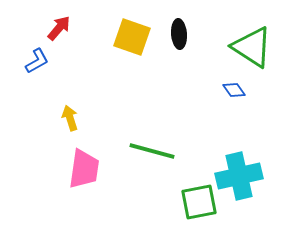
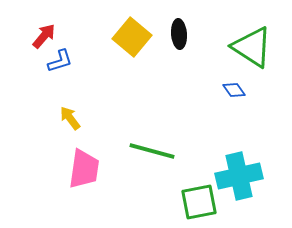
red arrow: moved 15 px left, 8 px down
yellow square: rotated 21 degrees clockwise
blue L-shape: moved 23 px right; rotated 12 degrees clockwise
yellow arrow: rotated 20 degrees counterclockwise
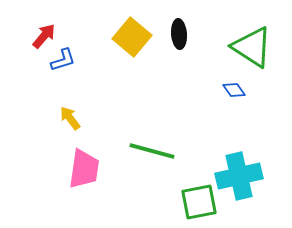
blue L-shape: moved 3 px right, 1 px up
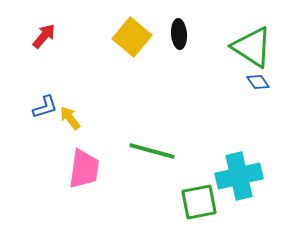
blue L-shape: moved 18 px left, 47 px down
blue diamond: moved 24 px right, 8 px up
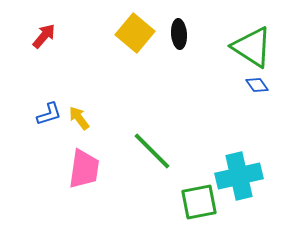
yellow square: moved 3 px right, 4 px up
blue diamond: moved 1 px left, 3 px down
blue L-shape: moved 4 px right, 7 px down
yellow arrow: moved 9 px right
green line: rotated 30 degrees clockwise
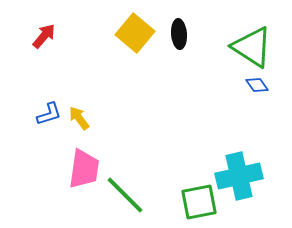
green line: moved 27 px left, 44 px down
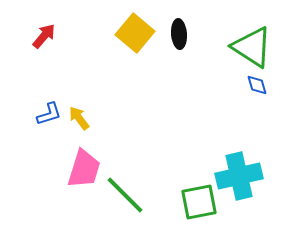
blue diamond: rotated 20 degrees clockwise
pink trapezoid: rotated 9 degrees clockwise
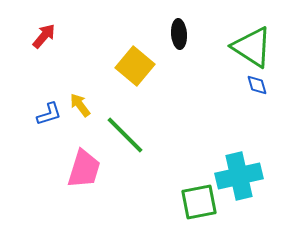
yellow square: moved 33 px down
yellow arrow: moved 1 px right, 13 px up
green line: moved 60 px up
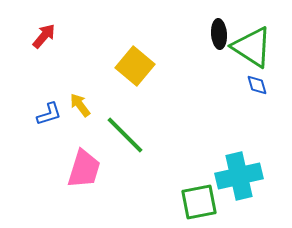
black ellipse: moved 40 px right
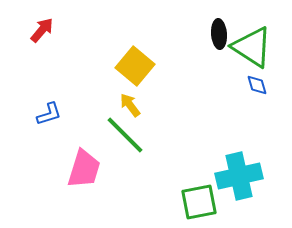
red arrow: moved 2 px left, 6 px up
yellow arrow: moved 50 px right
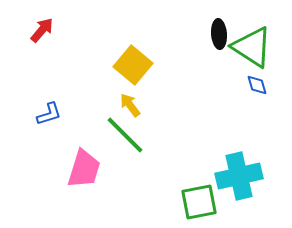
yellow square: moved 2 px left, 1 px up
